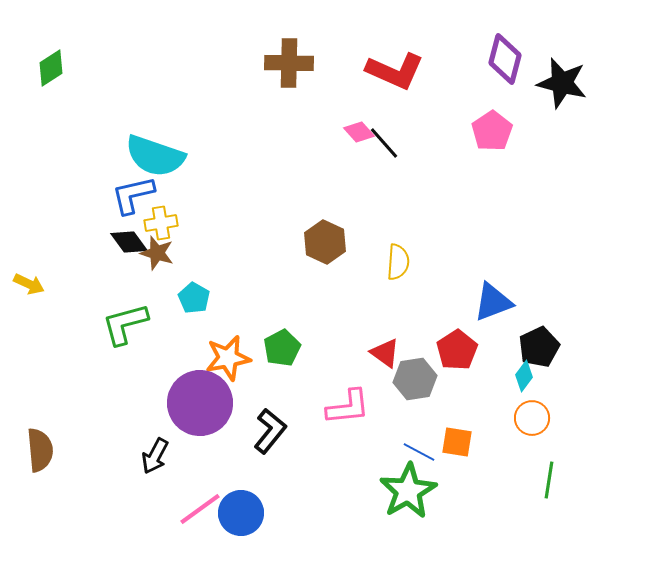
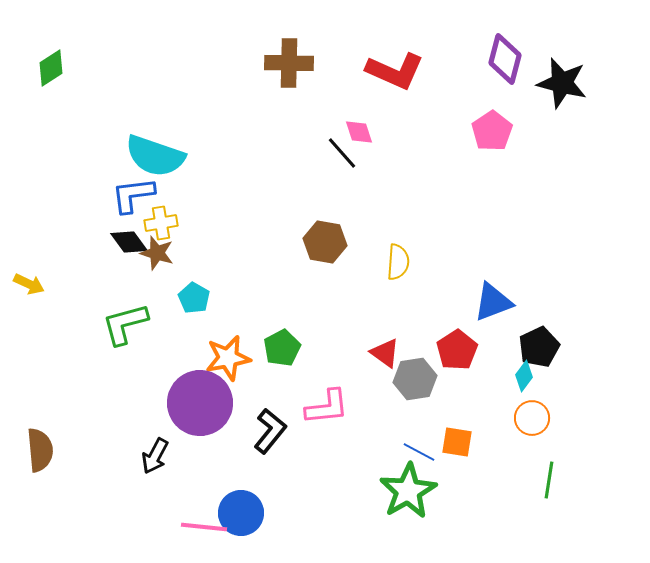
pink diamond: rotated 24 degrees clockwise
black line: moved 42 px left, 10 px down
blue L-shape: rotated 6 degrees clockwise
brown hexagon: rotated 15 degrees counterclockwise
pink L-shape: moved 21 px left
pink line: moved 4 px right, 18 px down; rotated 42 degrees clockwise
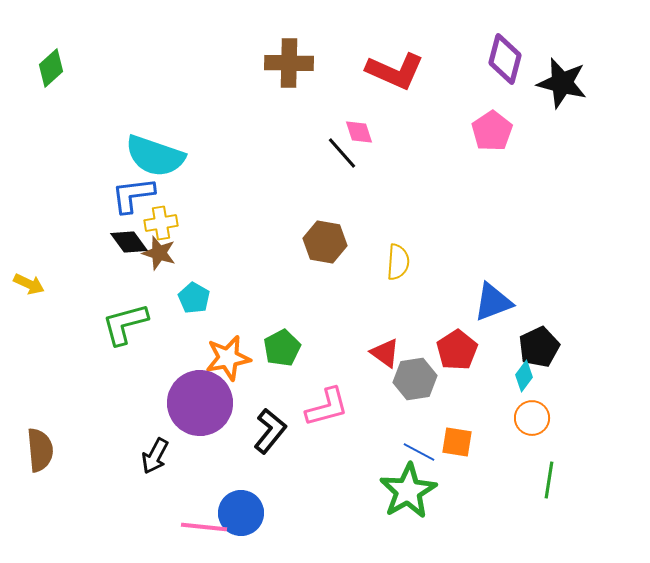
green diamond: rotated 9 degrees counterclockwise
brown star: moved 2 px right
pink L-shape: rotated 9 degrees counterclockwise
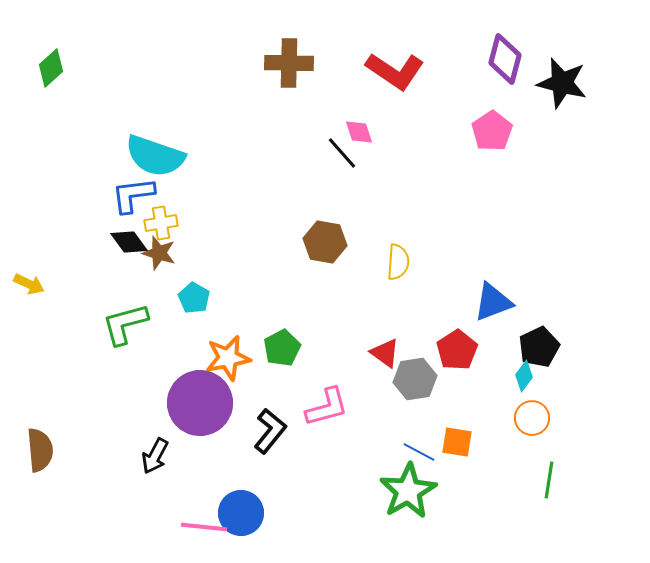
red L-shape: rotated 10 degrees clockwise
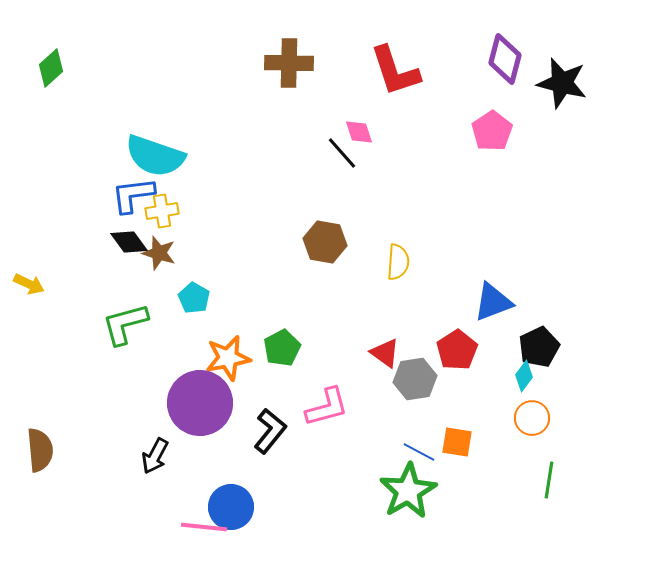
red L-shape: rotated 38 degrees clockwise
yellow cross: moved 1 px right, 12 px up
blue circle: moved 10 px left, 6 px up
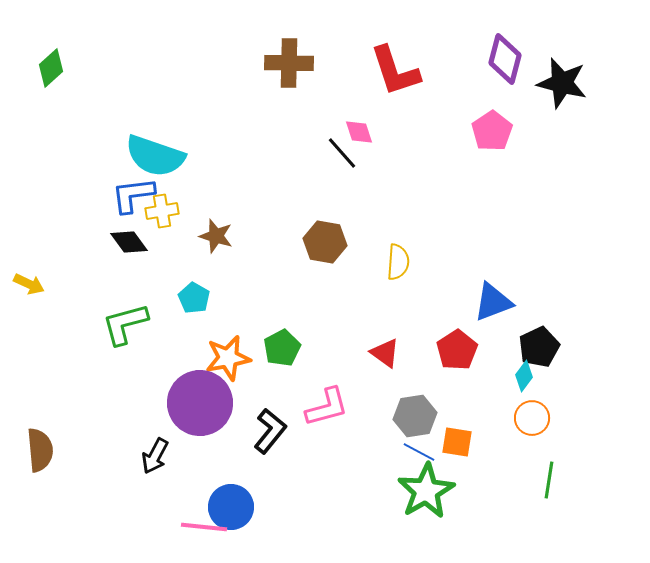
brown star: moved 57 px right, 17 px up
gray hexagon: moved 37 px down
green star: moved 18 px right
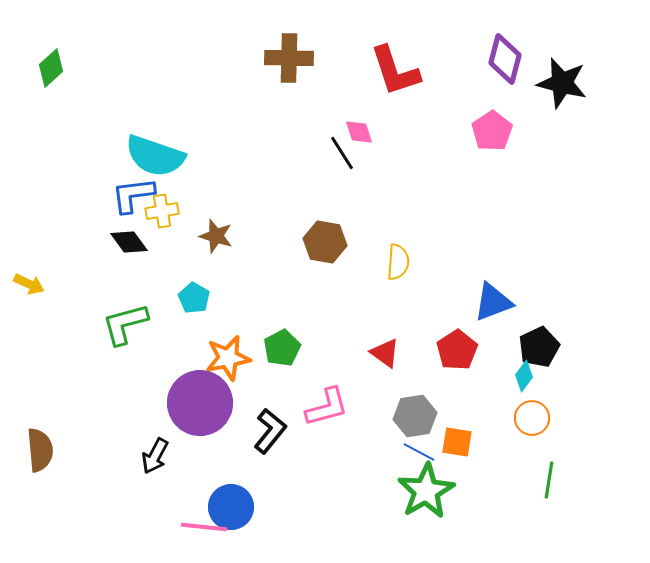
brown cross: moved 5 px up
black line: rotated 9 degrees clockwise
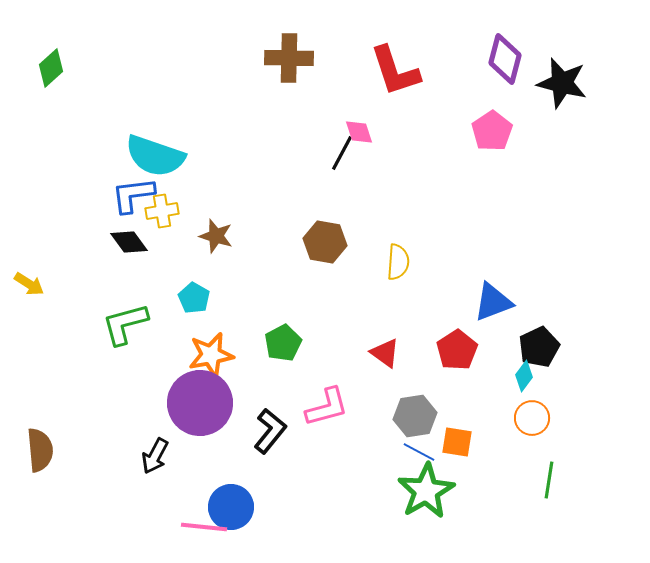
black line: rotated 60 degrees clockwise
yellow arrow: rotated 8 degrees clockwise
green pentagon: moved 1 px right, 5 px up
orange star: moved 17 px left, 3 px up
